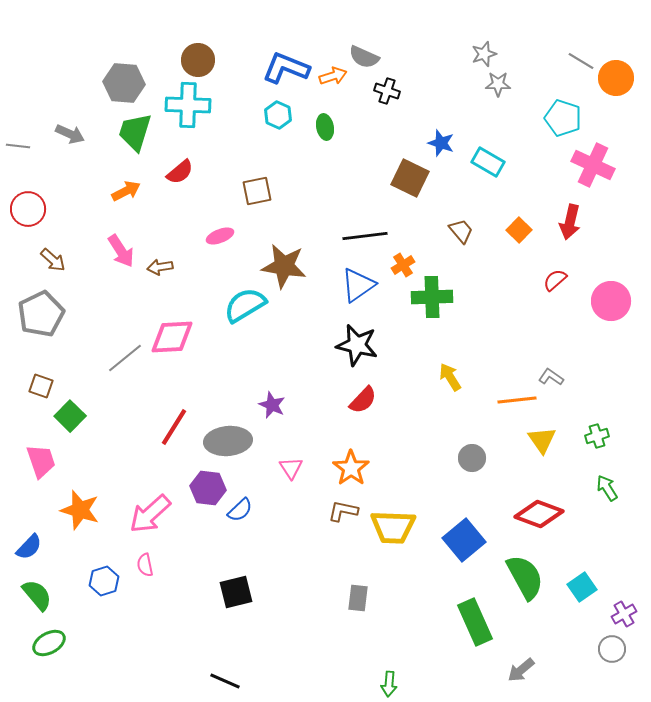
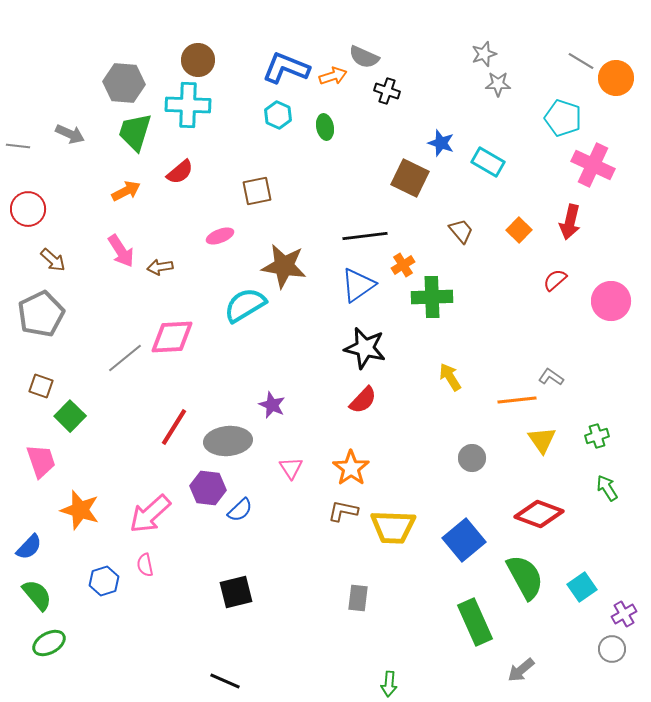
black star at (357, 345): moved 8 px right, 3 px down
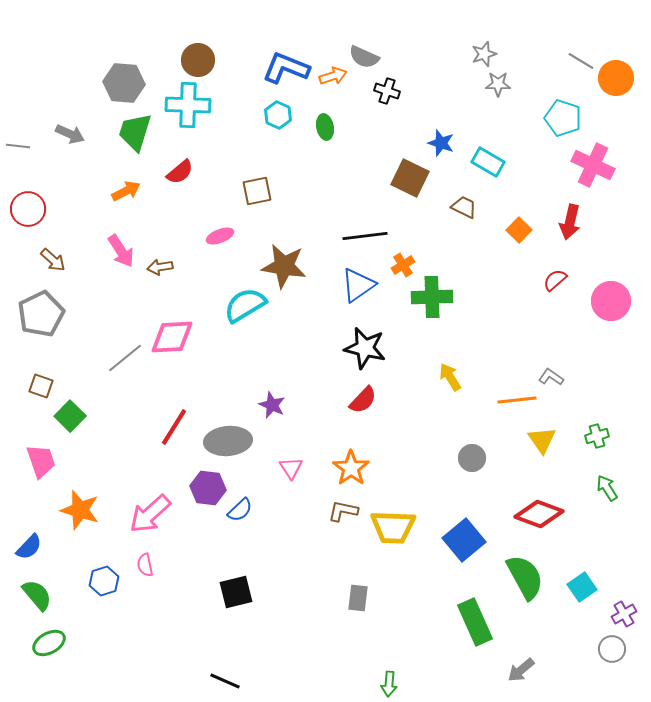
brown trapezoid at (461, 231): moved 3 px right, 24 px up; rotated 24 degrees counterclockwise
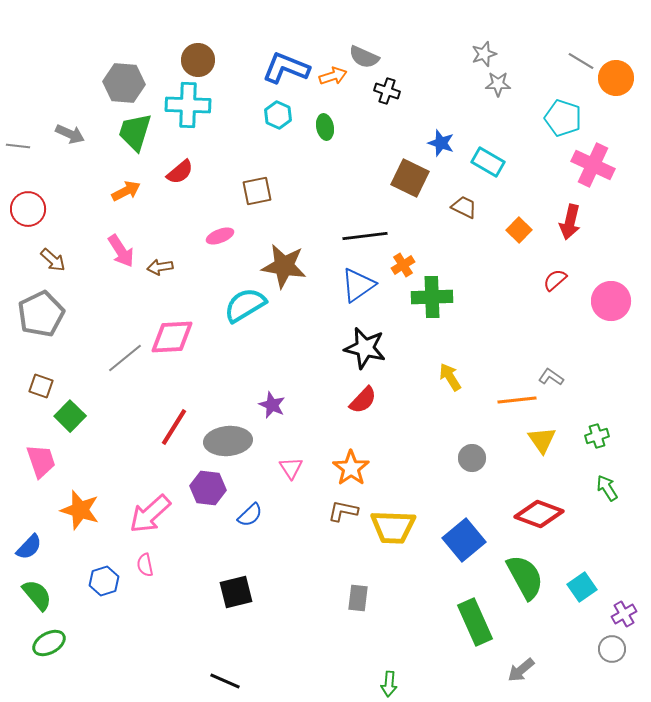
blue semicircle at (240, 510): moved 10 px right, 5 px down
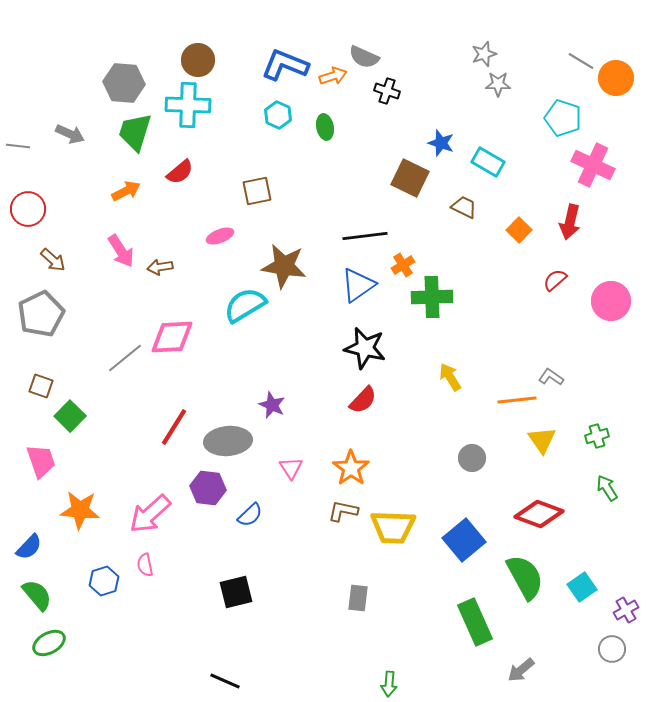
blue L-shape at (286, 68): moved 1 px left, 3 px up
orange star at (80, 510): rotated 12 degrees counterclockwise
purple cross at (624, 614): moved 2 px right, 4 px up
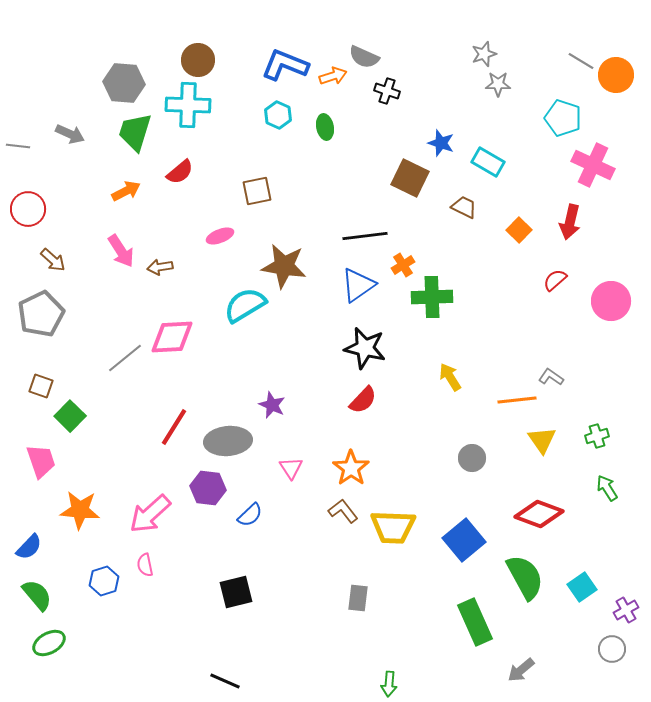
orange circle at (616, 78): moved 3 px up
brown L-shape at (343, 511): rotated 40 degrees clockwise
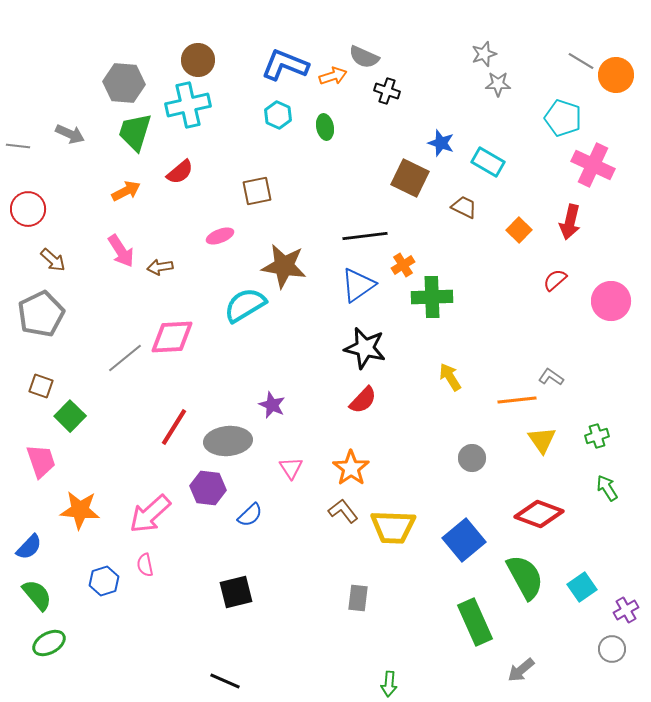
cyan cross at (188, 105): rotated 15 degrees counterclockwise
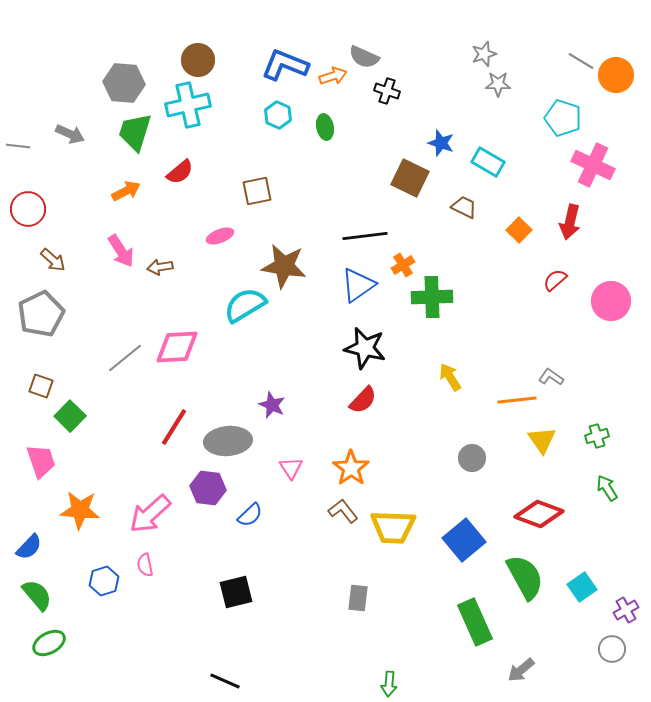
pink diamond at (172, 337): moved 5 px right, 10 px down
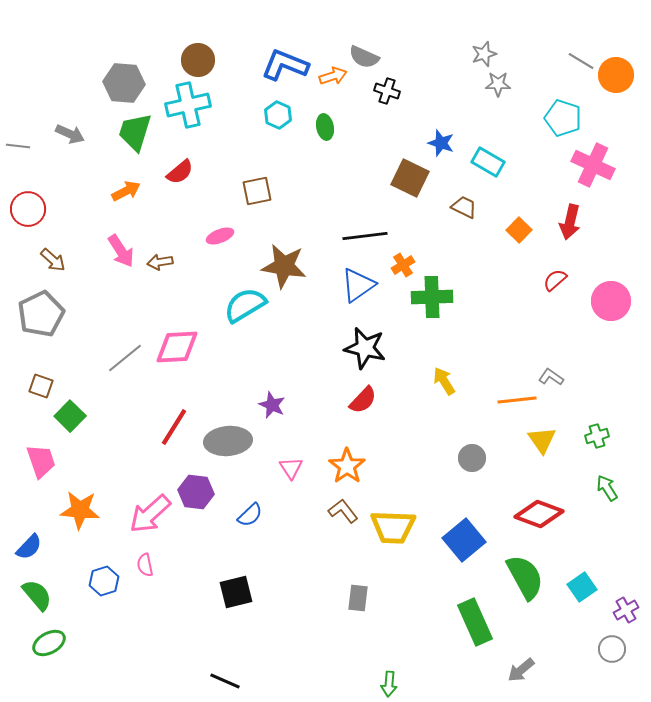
brown arrow at (160, 267): moved 5 px up
yellow arrow at (450, 377): moved 6 px left, 4 px down
orange star at (351, 468): moved 4 px left, 2 px up
purple hexagon at (208, 488): moved 12 px left, 4 px down
